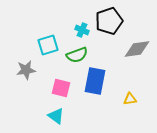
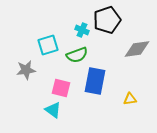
black pentagon: moved 2 px left, 1 px up
cyan triangle: moved 3 px left, 6 px up
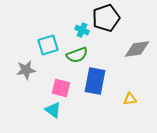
black pentagon: moved 1 px left, 2 px up
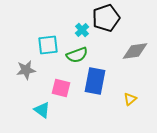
cyan cross: rotated 24 degrees clockwise
cyan square: rotated 10 degrees clockwise
gray diamond: moved 2 px left, 2 px down
yellow triangle: rotated 32 degrees counterclockwise
cyan triangle: moved 11 px left
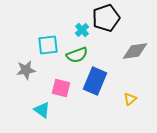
blue rectangle: rotated 12 degrees clockwise
